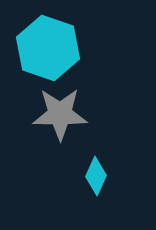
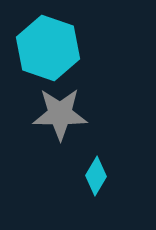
cyan diamond: rotated 6 degrees clockwise
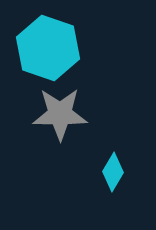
cyan diamond: moved 17 px right, 4 px up
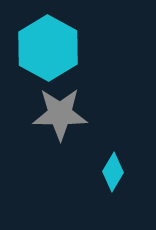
cyan hexagon: rotated 10 degrees clockwise
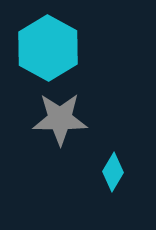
gray star: moved 5 px down
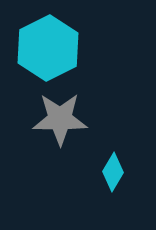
cyan hexagon: rotated 4 degrees clockwise
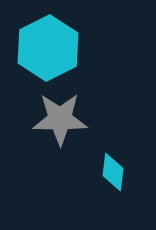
cyan diamond: rotated 24 degrees counterclockwise
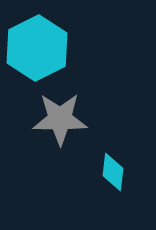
cyan hexagon: moved 11 px left
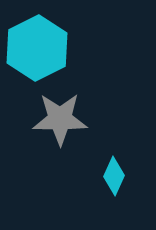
cyan diamond: moved 1 px right, 4 px down; rotated 18 degrees clockwise
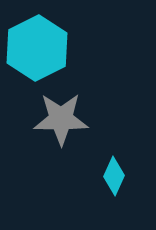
gray star: moved 1 px right
